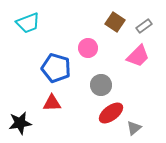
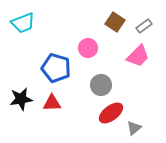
cyan trapezoid: moved 5 px left
black star: moved 1 px right, 24 px up
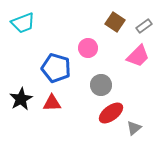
black star: rotated 20 degrees counterclockwise
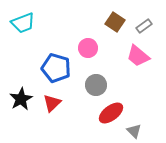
pink trapezoid: rotated 85 degrees clockwise
gray circle: moved 5 px left
red triangle: rotated 42 degrees counterclockwise
gray triangle: moved 3 px down; rotated 35 degrees counterclockwise
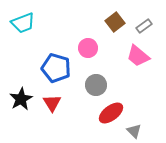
brown square: rotated 18 degrees clockwise
red triangle: rotated 18 degrees counterclockwise
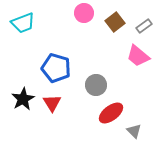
pink circle: moved 4 px left, 35 px up
black star: moved 2 px right
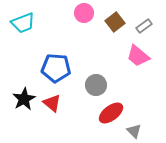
blue pentagon: rotated 12 degrees counterclockwise
black star: moved 1 px right
red triangle: rotated 18 degrees counterclockwise
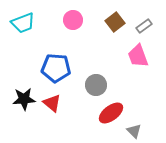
pink circle: moved 11 px left, 7 px down
pink trapezoid: rotated 30 degrees clockwise
black star: rotated 25 degrees clockwise
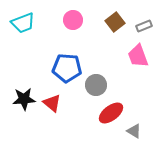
gray rectangle: rotated 14 degrees clockwise
blue pentagon: moved 11 px right
gray triangle: rotated 14 degrees counterclockwise
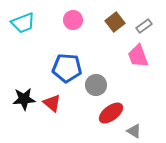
gray rectangle: rotated 14 degrees counterclockwise
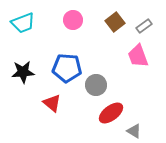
black star: moved 1 px left, 27 px up
